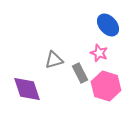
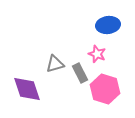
blue ellipse: rotated 55 degrees counterclockwise
pink star: moved 2 px left, 1 px down
gray triangle: moved 1 px right, 4 px down
pink hexagon: moved 1 px left, 3 px down
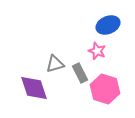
blue ellipse: rotated 15 degrees counterclockwise
pink star: moved 3 px up
purple diamond: moved 7 px right, 1 px up
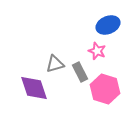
gray rectangle: moved 1 px up
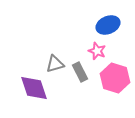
pink hexagon: moved 10 px right, 11 px up
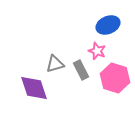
gray rectangle: moved 1 px right, 2 px up
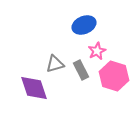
blue ellipse: moved 24 px left
pink star: rotated 24 degrees clockwise
pink hexagon: moved 1 px left, 2 px up
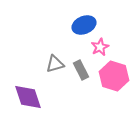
pink star: moved 3 px right, 4 px up
purple diamond: moved 6 px left, 9 px down
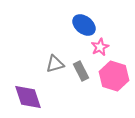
blue ellipse: rotated 60 degrees clockwise
gray rectangle: moved 1 px down
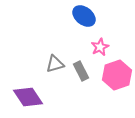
blue ellipse: moved 9 px up
pink hexagon: moved 3 px right, 1 px up; rotated 24 degrees clockwise
purple diamond: rotated 16 degrees counterclockwise
